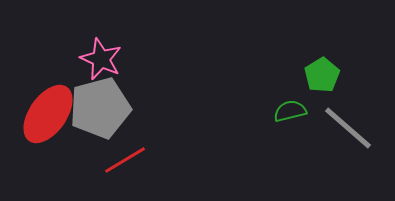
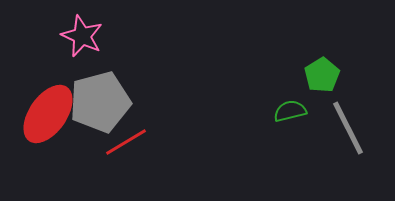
pink star: moved 19 px left, 23 px up
gray pentagon: moved 6 px up
gray line: rotated 22 degrees clockwise
red line: moved 1 px right, 18 px up
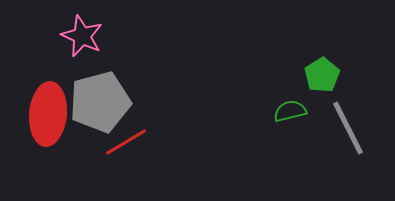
red ellipse: rotated 30 degrees counterclockwise
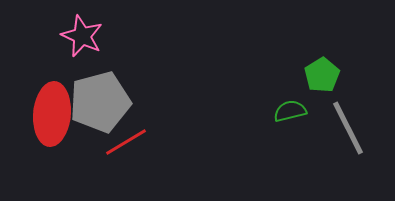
red ellipse: moved 4 px right
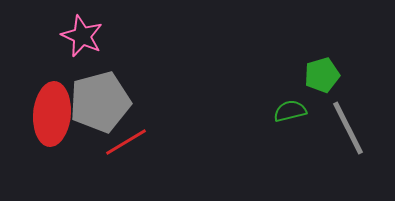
green pentagon: rotated 16 degrees clockwise
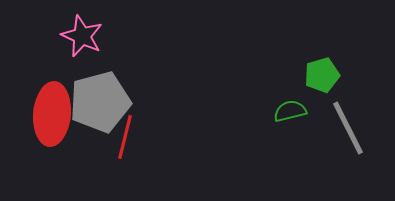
red line: moved 1 px left, 5 px up; rotated 45 degrees counterclockwise
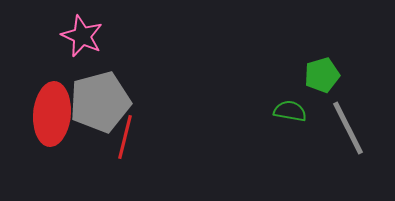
green semicircle: rotated 24 degrees clockwise
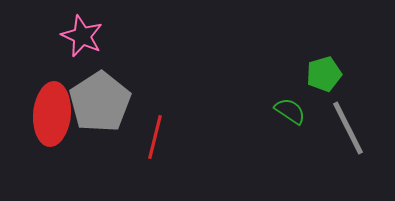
green pentagon: moved 2 px right, 1 px up
gray pentagon: rotated 18 degrees counterclockwise
green semicircle: rotated 24 degrees clockwise
red line: moved 30 px right
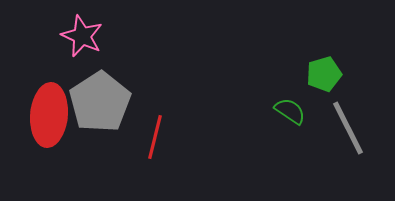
red ellipse: moved 3 px left, 1 px down
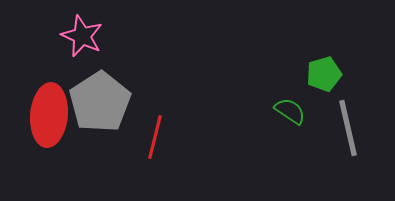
gray line: rotated 14 degrees clockwise
